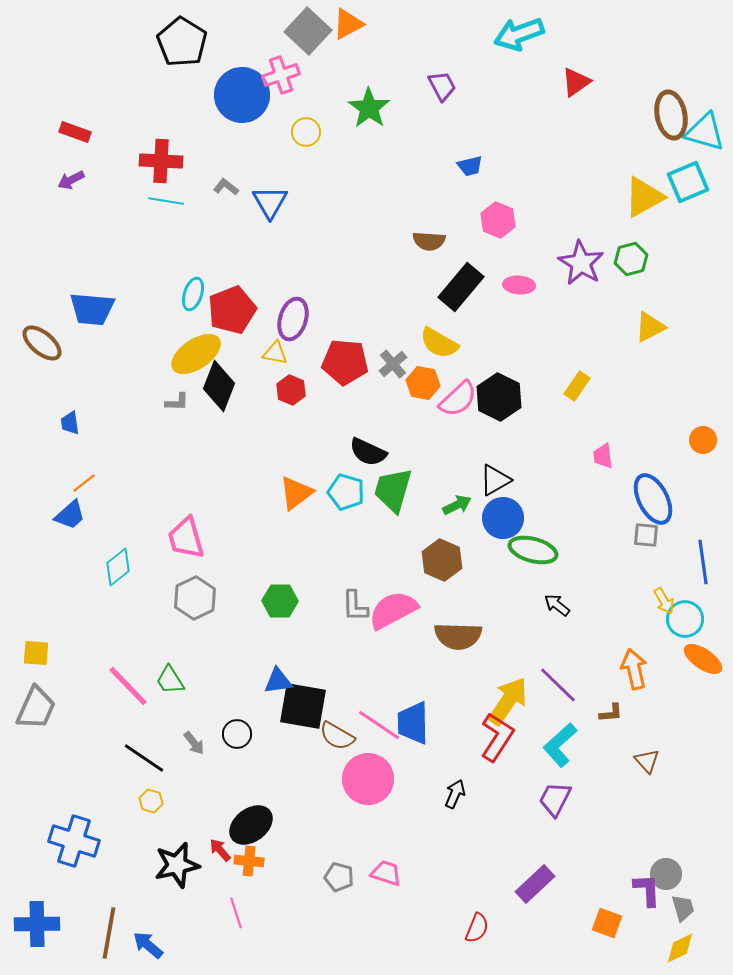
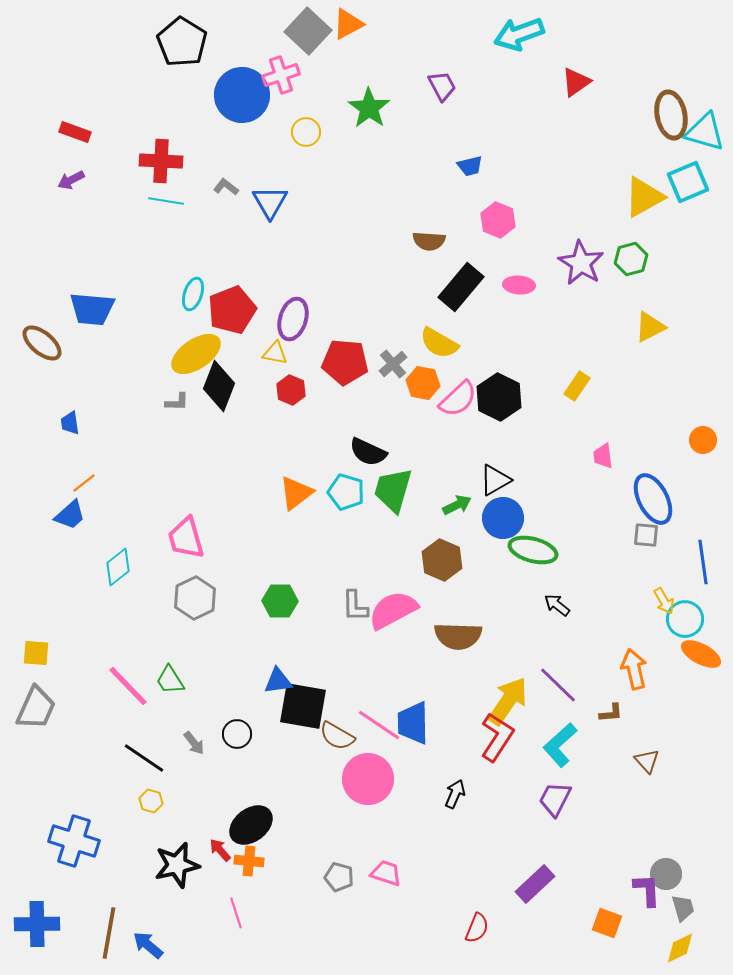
orange ellipse at (703, 659): moved 2 px left, 5 px up; rotated 6 degrees counterclockwise
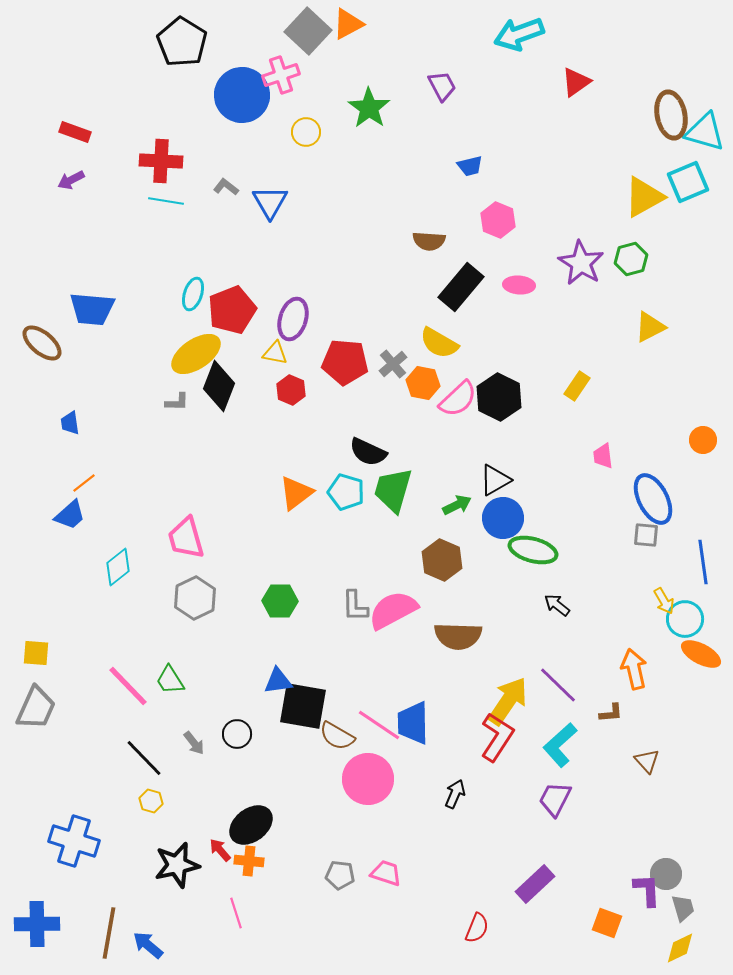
black line at (144, 758): rotated 12 degrees clockwise
gray pentagon at (339, 877): moved 1 px right, 2 px up; rotated 8 degrees counterclockwise
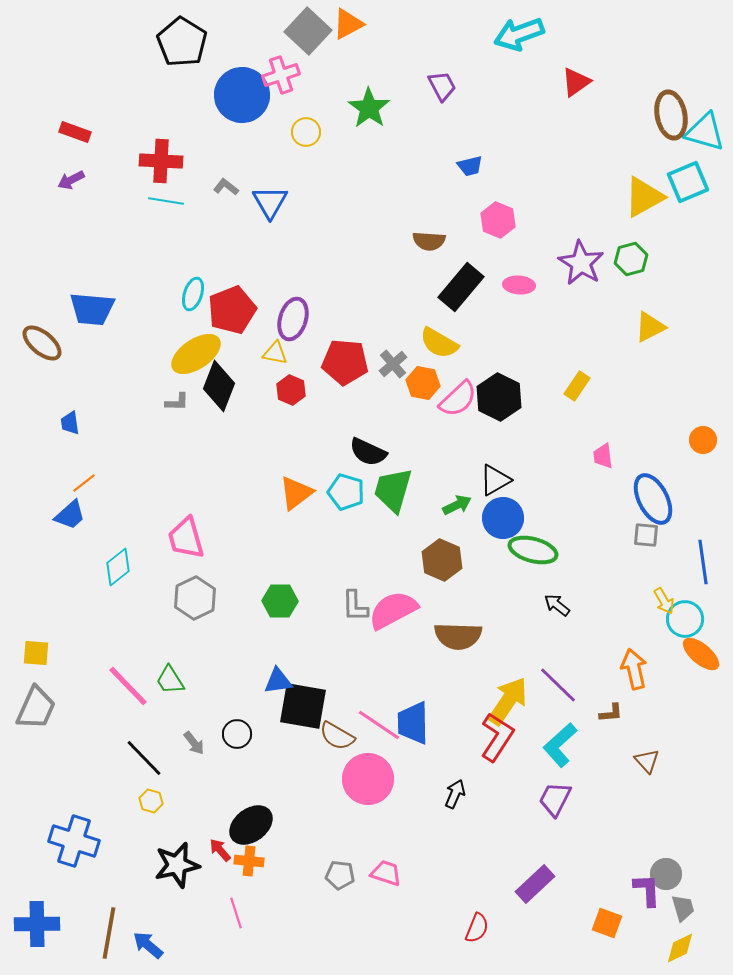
orange ellipse at (701, 654): rotated 12 degrees clockwise
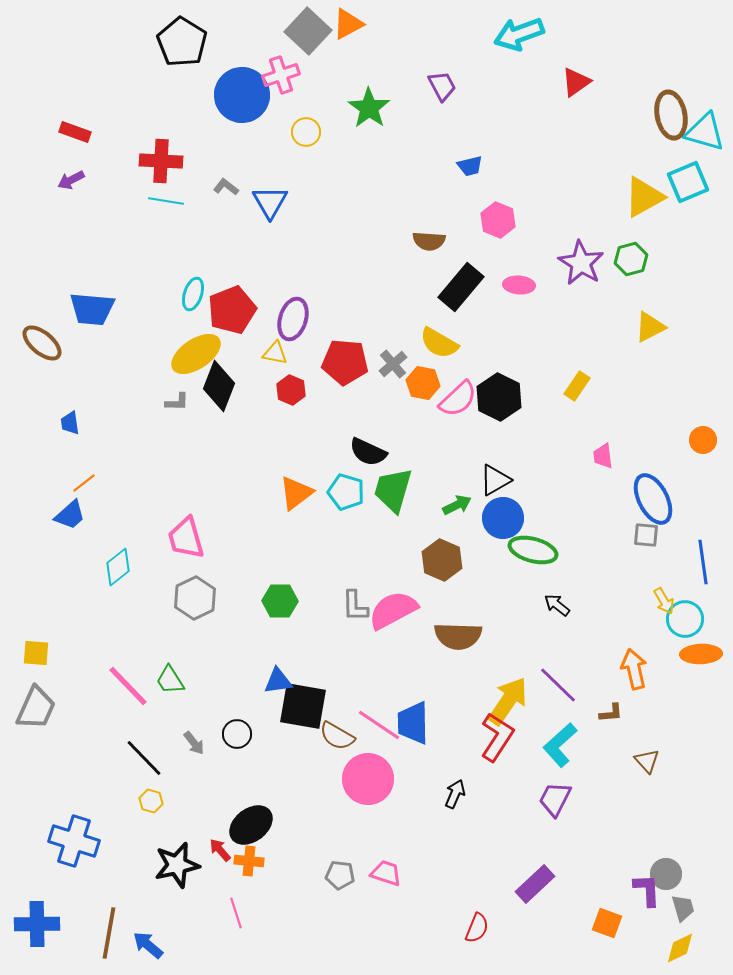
orange ellipse at (701, 654): rotated 42 degrees counterclockwise
